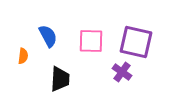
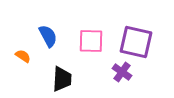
orange semicircle: rotated 63 degrees counterclockwise
black trapezoid: moved 2 px right
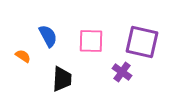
purple square: moved 6 px right
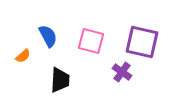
pink square: rotated 12 degrees clockwise
orange semicircle: rotated 105 degrees clockwise
black trapezoid: moved 2 px left, 1 px down
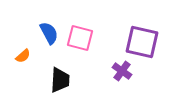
blue semicircle: moved 1 px right, 3 px up
pink square: moved 11 px left, 3 px up
purple cross: moved 1 px up
